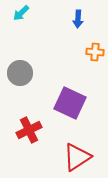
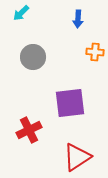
gray circle: moved 13 px right, 16 px up
purple square: rotated 32 degrees counterclockwise
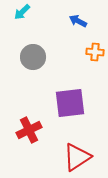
cyan arrow: moved 1 px right, 1 px up
blue arrow: moved 2 px down; rotated 114 degrees clockwise
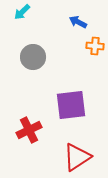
blue arrow: moved 1 px down
orange cross: moved 6 px up
purple square: moved 1 px right, 2 px down
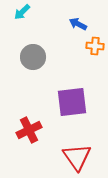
blue arrow: moved 2 px down
purple square: moved 1 px right, 3 px up
red triangle: rotated 32 degrees counterclockwise
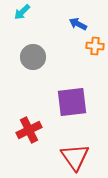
red triangle: moved 2 px left
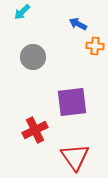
red cross: moved 6 px right
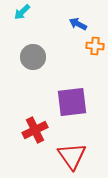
red triangle: moved 3 px left, 1 px up
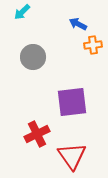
orange cross: moved 2 px left, 1 px up; rotated 12 degrees counterclockwise
red cross: moved 2 px right, 4 px down
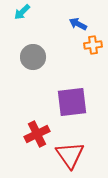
red triangle: moved 2 px left, 1 px up
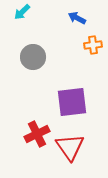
blue arrow: moved 1 px left, 6 px up
red triangle: moved 8 px up
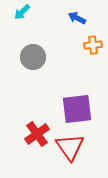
purple square: moved 5 px right, 7 px down
red cross: rotated 10 degrees counterclockwise
